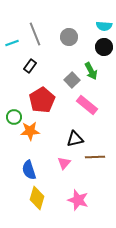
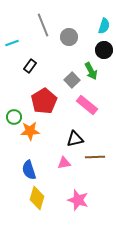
cyan semicircle: rotated 77 degrees counterclockwise
gray line: moved 8 px right, 9 px up
black circle: moved 3 px down
red pentagon: moved 2 px right, 1 px down
pink triangle: rotated 40 degrees clockwise
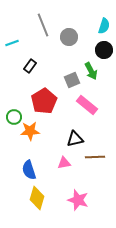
gray square: rotated 21 degrees clockwise
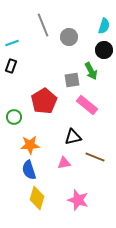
black rectangle: moved 19 px left; rotated 16 degrees counterclockwise
gray square: rotated 14 degrees clockwise
orange star: moved 14 px down
black triangle: moved 2 px left, 2 px up
brown line: rotated 24 degrees clockwise
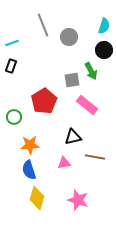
brown line: rotated 12 degrees counterclockwise
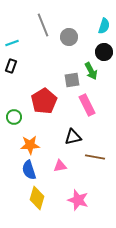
black circle: moved 2 px down
pink rectangle: rotated 25 degrees clockwise
pink triangle: moved 4 px left, 3 px down
